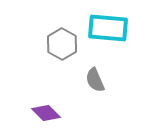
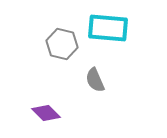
gray hexagon: rotated 16 degrees counterclockwise
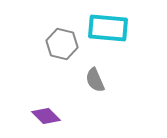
purple diamond: moved 3 px down
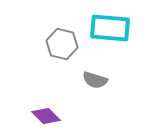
cyan rectangle: moved 2 px right
gray semicircle: rotated 50 degrees counterclockwise
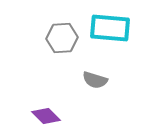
gray hexagon: moved 6 px up; rotated 16 degrees counterclockwise
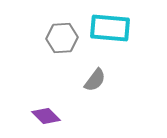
gray semicircle: rotated 70 degrees counterclockwise
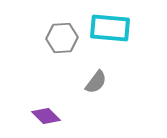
gray semicircle: moved 1 px right, 2 px down
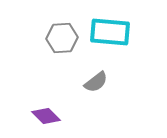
cyan rectangle: moved 4 px down
gray semicircle: rotated 15 degrees clockwise
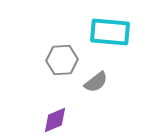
gray hexagon: moved 22 px down
purple diamond: moved 9 px right, 4 px down; rotated 68 degrees counterclockwise
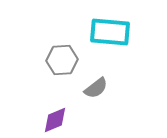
gray semicircle: moved 6 px down
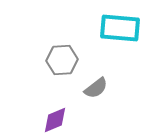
cyan rectangle: moved 10 px right, 4 px up
